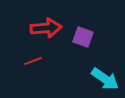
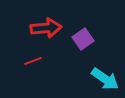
purple square: moved 2 px down; rotated 35 degrees clockwise
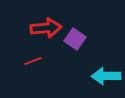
purple square: moved 8 px left; rotated 20 degrees counterclockwise
cyan arrow: moved 1 px right, 3 px up; rotated 144 degrees clockwise
